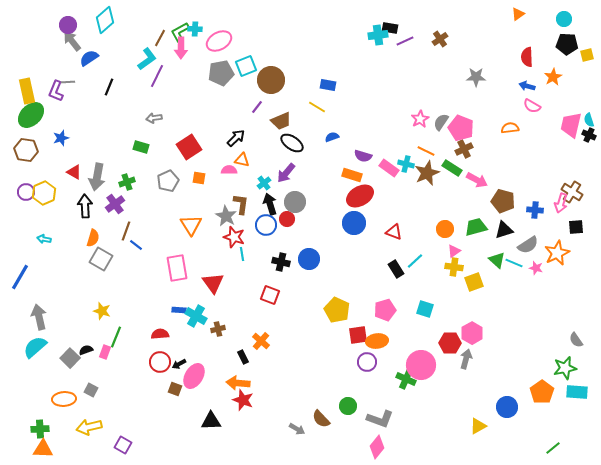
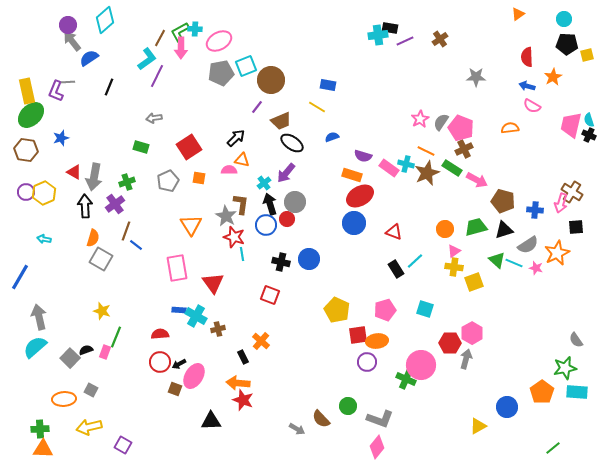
gray arrow at (97, 177): moved 3 px left
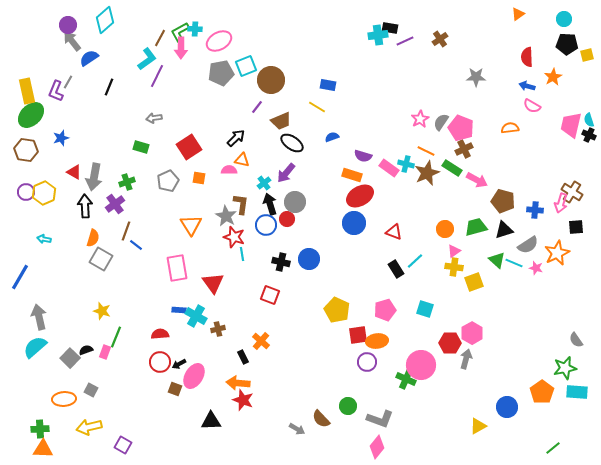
gray line at (68, 82): rotated 56 degrees counterclockwise
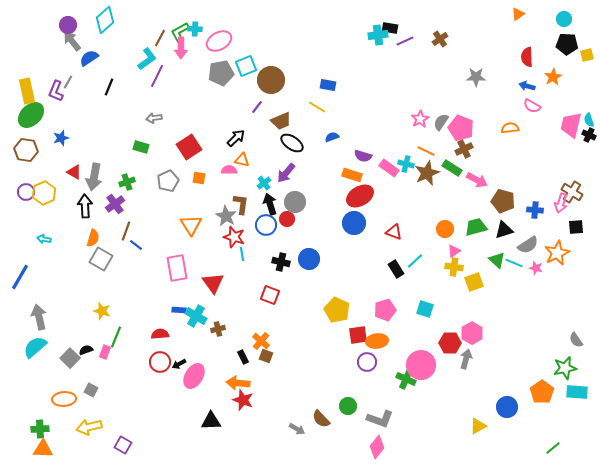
brown square at (175, 389): moved 91 px right, 33 px up
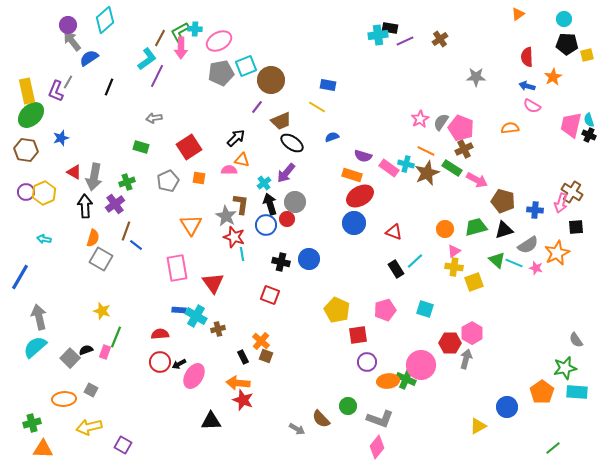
orange ellipse at (377, 341): moved 11 px right, 40 px down
green cross at (40, 429): moved 8 px left, 6 px up; rotated 12 degrees counterclockwise
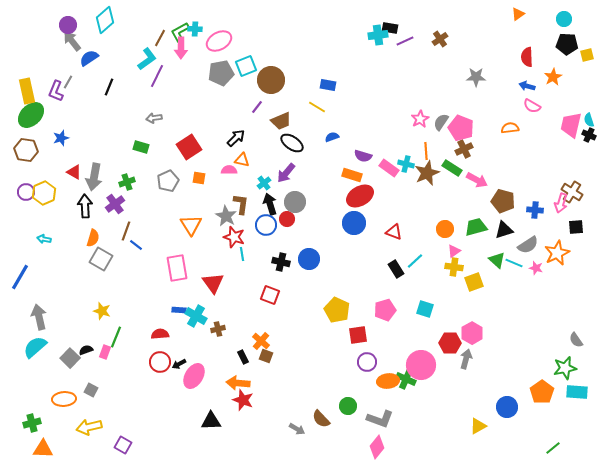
orange line at (426, 151): rotated 60 degrees clockwise
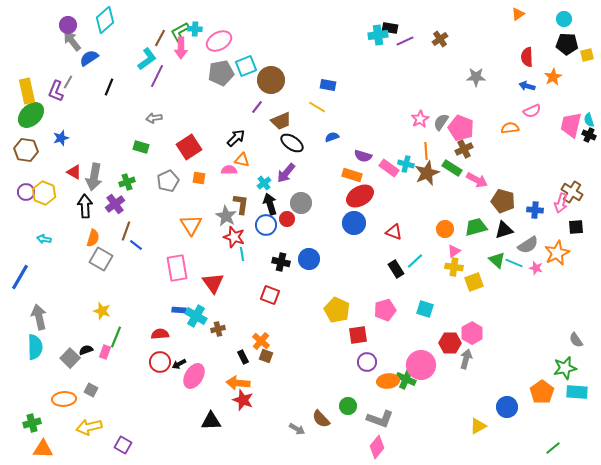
pink semicircle at (532, 106): moved 5 px down; rotated 54 degrees counterclockwise
yellow hexagon at (44, 193): rotated 15 degrees counterclockwise
gray circle at (295, 202): moved 6 px right, 1 px down
cyan semicircle at (35, 347): rotated 130 degrees clockwise
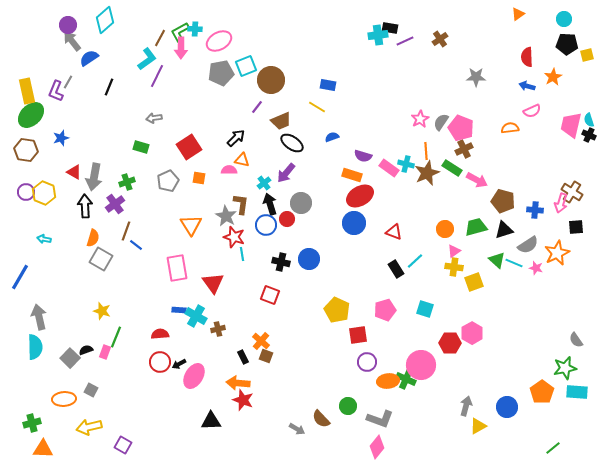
gray arrow at (466, 359): moved 47 px down
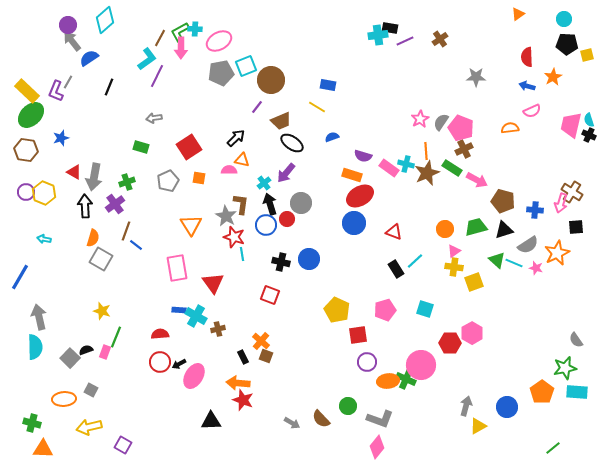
yellow rectangle at (27, 91): rotated 35 degrees counterclockwise
green cross at (32, 423): rotated 30 degrees clockwise
gray arrow at (297, 429): moved 5 px left, 6 px up
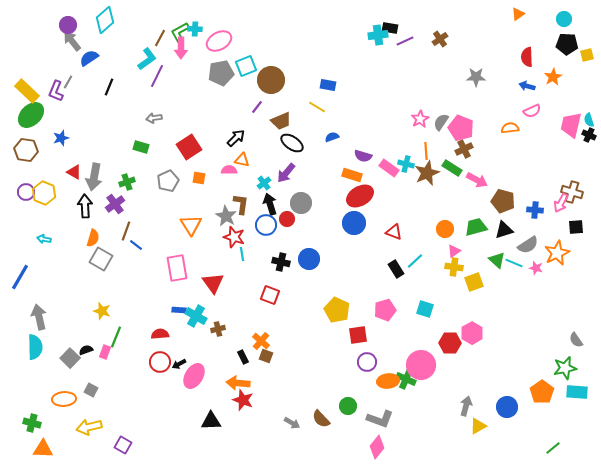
brown cross at (572, 192): rotated 15 degrees counterclockwise
pink arrow at (561, 203): rotated 12 degrees clockwise
